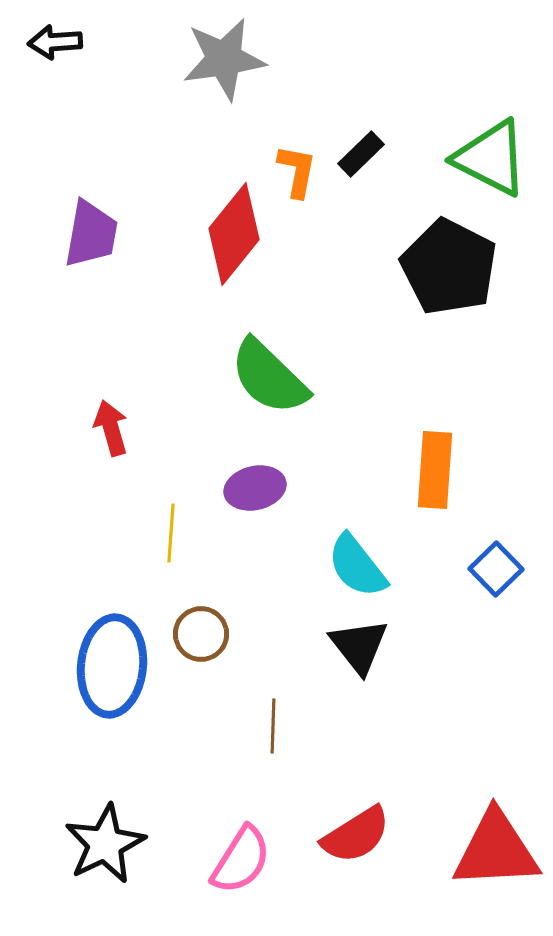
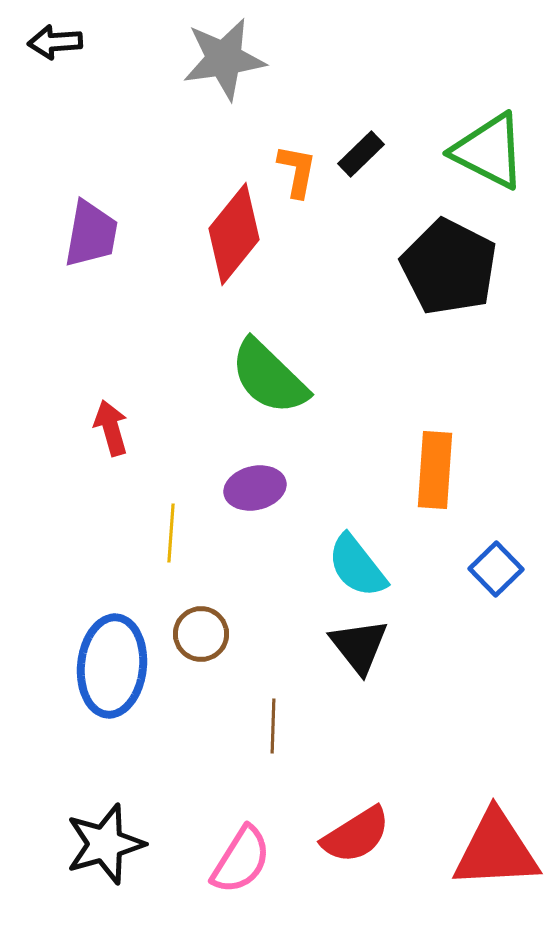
green triangle: moved 2 px left, 7 px up
black star: rotated 10 degrees clockwise
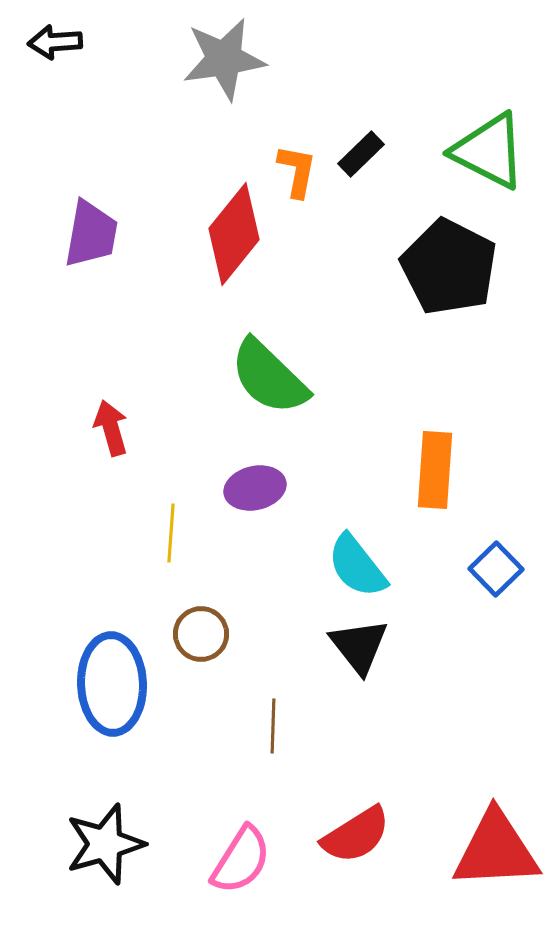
blue ellipse: moved 18 px down; rotated 8 degrees counterclockwise
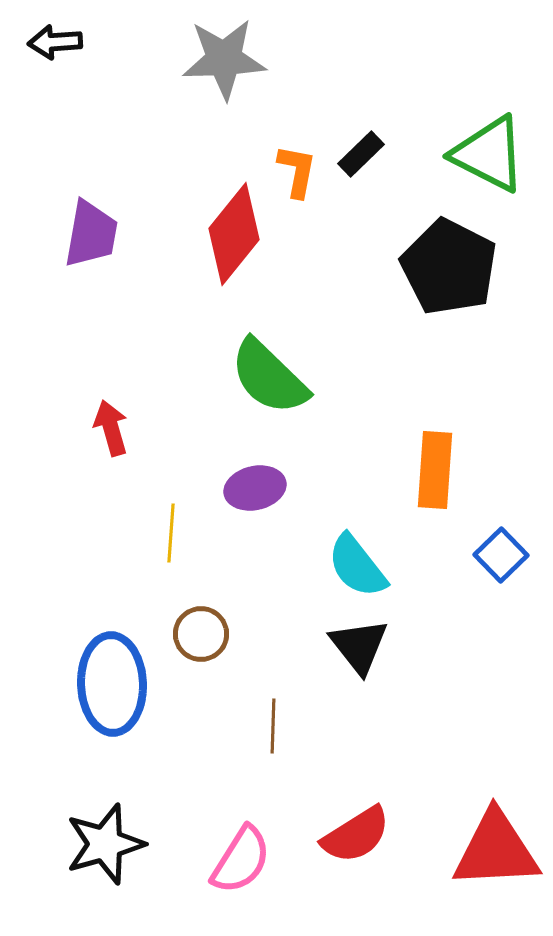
gray star: rotated 6 degrees clockwise
green triangle: moved 3 px down
blue square: moved 5 px right, 14 px up
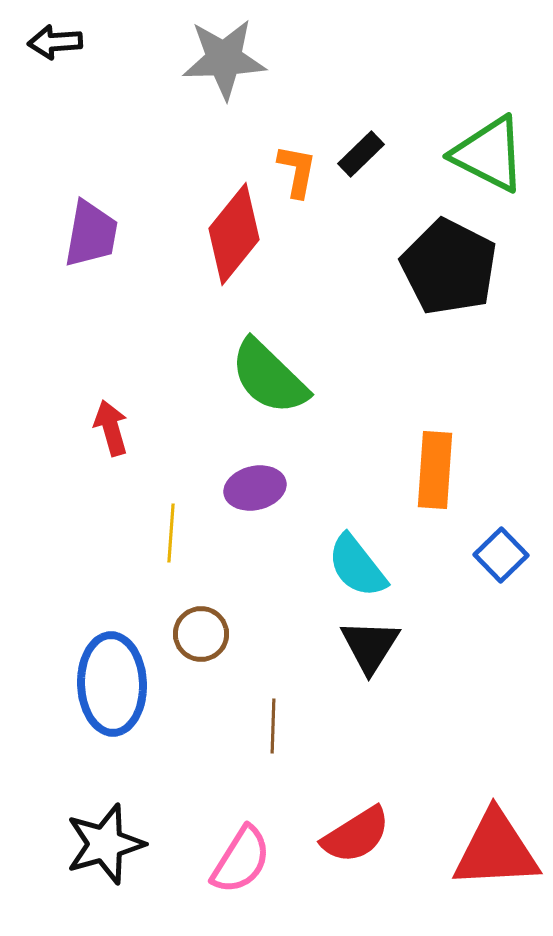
black triangle: moved 11 px right; rotated 10 degrees clockwise
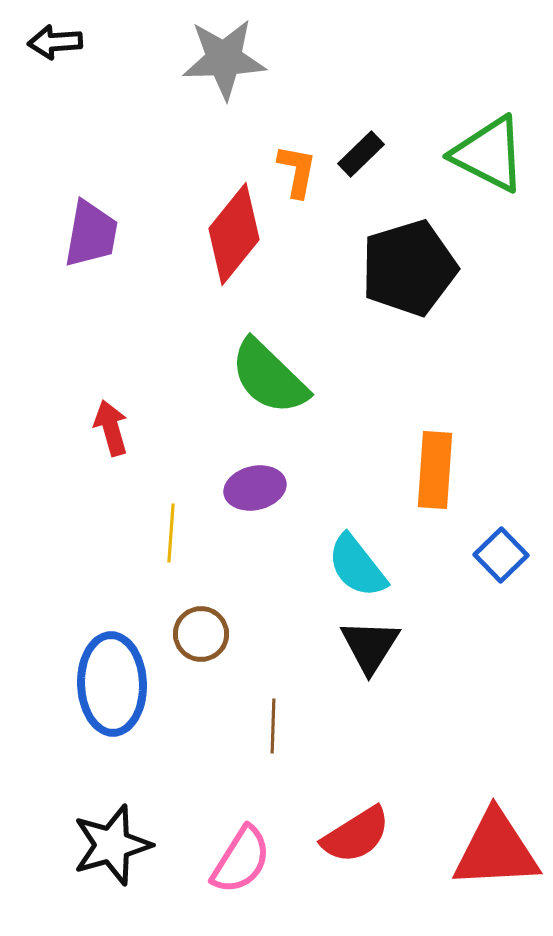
black pentagon: moved 40 px left, 1 px down; rotated 28 degrees clockwise
black star: moved 7 px right, 1 px down
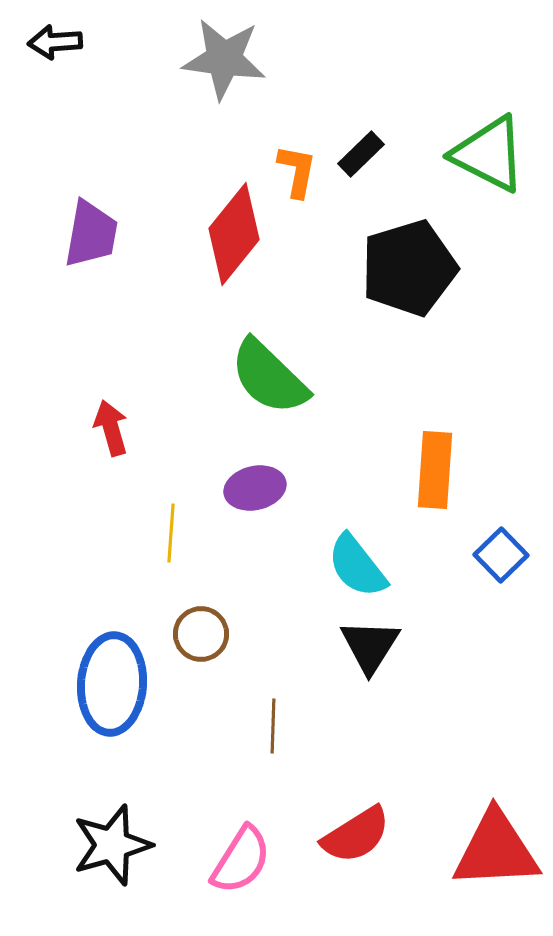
gray star: rotated 10 degrees clockwise
blue ellipse: rotated 6 degrees clockwise
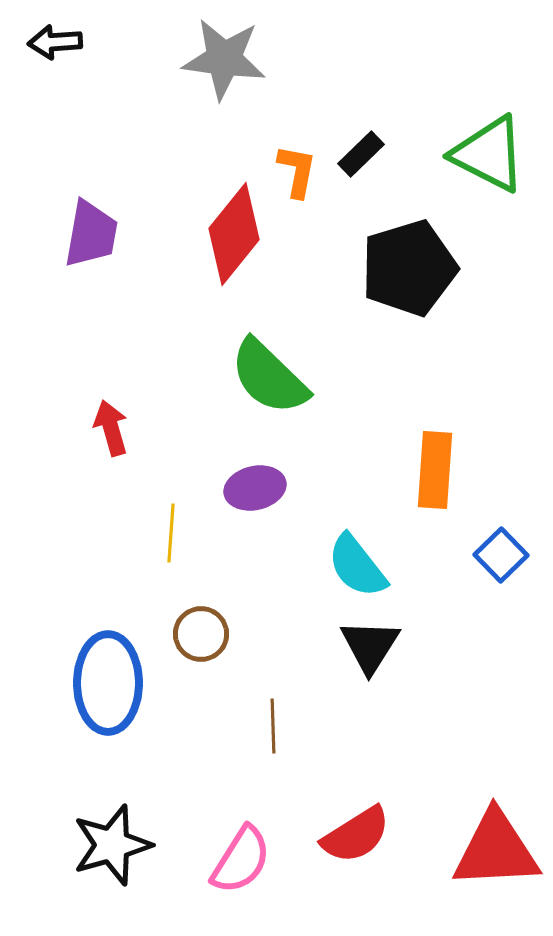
blue ellipse: moved 4 px left, 1 px up; rotated 4 degrees counterclockwise
brown line: rotated 4 degrees counterclockwise
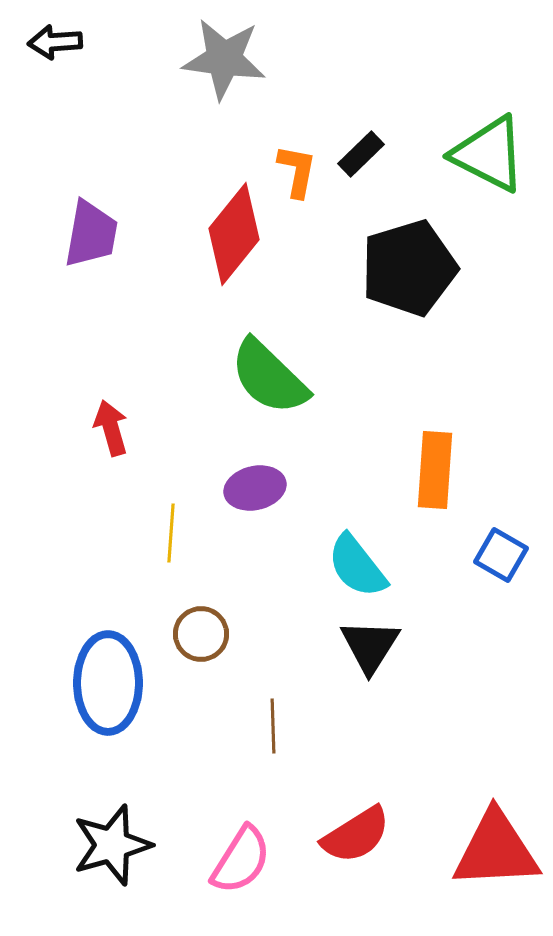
blue square: rotated 16 degrees counterclockwise
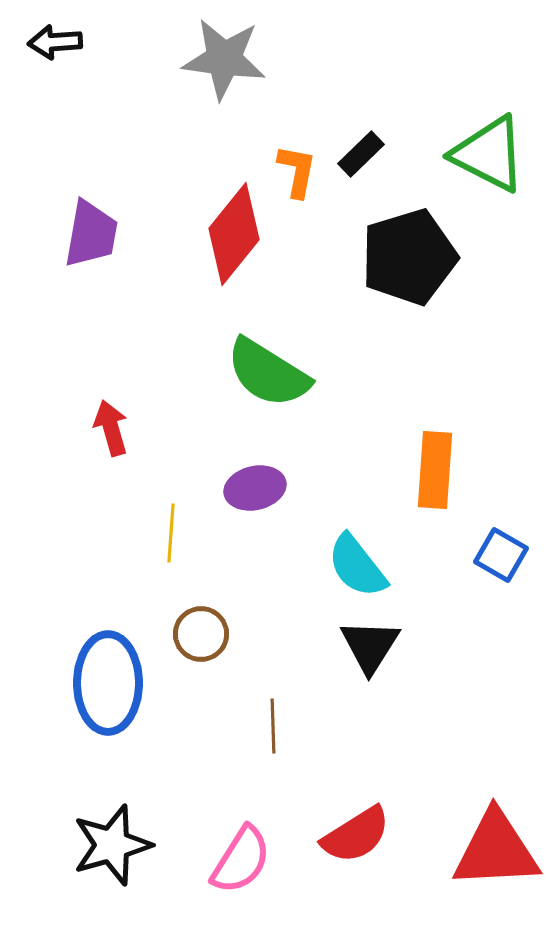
black pentagon: moved 11 px up
green semicircle: moved 1 px left, 4 px up; rotated 12 degrees counterclockwise
